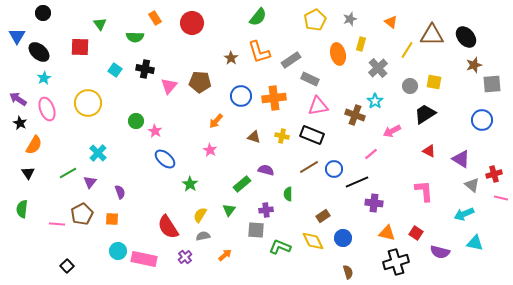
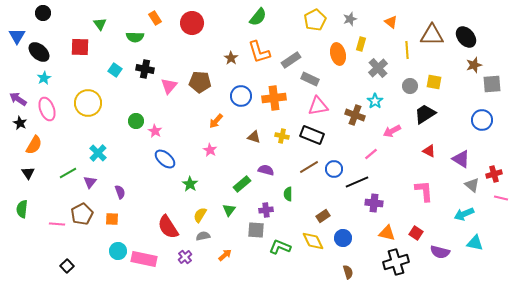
yellow line at (407, 50): rotated 36 degrees counterclockwise
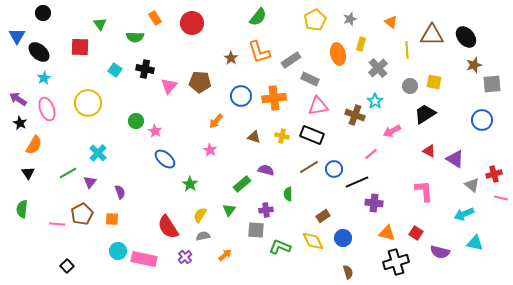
purple triangle at (461, 159): moved 6 px left
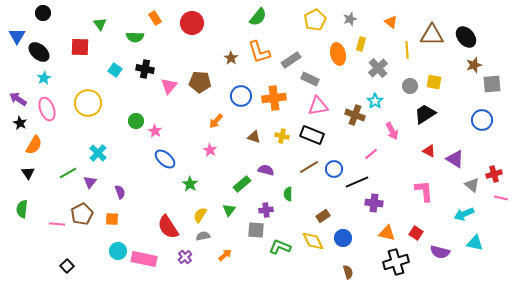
pink arrow at (392, 131): rotated 90 degrees counterclockwise
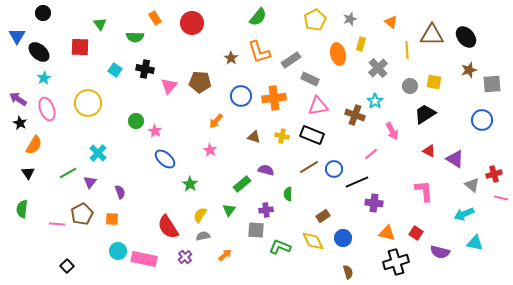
brown star at (474, 65): moved 5 px left, 5 px down
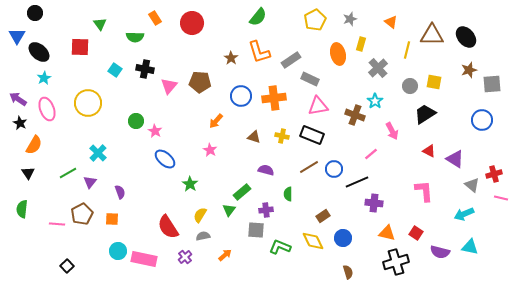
black circle at (43, 13): moved 8 px left
yellow line at (407, 50): rotated 18 degrees clockwise
green rectangle at (242, 184): moved 8 px down
cyan triangle at (475, 243): moved 5 px left, 4 px down
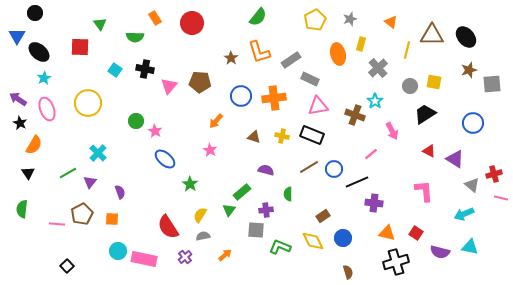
blue circle at (482, 120): moved 9 px left, 3 px down
